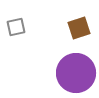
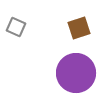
gray square: rotated 36 degrees clockwise
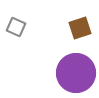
brown square: moved 1 px right
